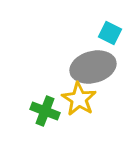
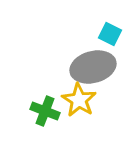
cyan square: moved 1 px down
yellow star: moved 1 px down
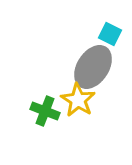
gray ellipse: rotated 42 degrees counterclockwise
yellow star: moved 1 px left
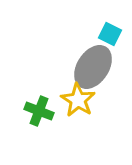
green cross: moved 6 px left
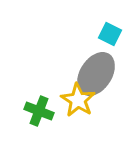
gray ellipse: moved 3 px right, 7 px down
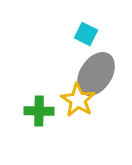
cyan square: moved 24 px left
green cross: rotated 20 degrees counterclockwise
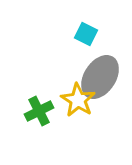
gray ellipse: moved 4 px right, 3 px down
green cross: rotated 28 degrees counterclockwise
